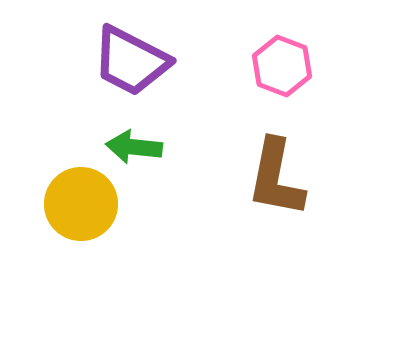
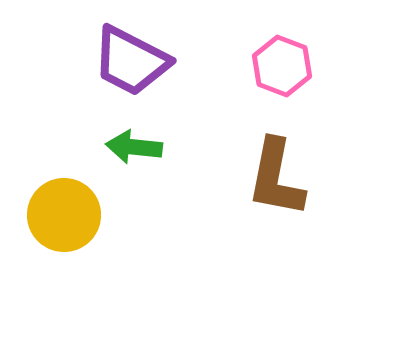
yellow circle: moved 17 px left, 11 px down
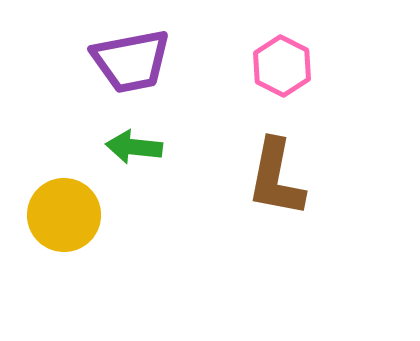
purple trapezoid: rotated 38 degrees counterclockwise
pink hexagon: rotated 6 degrees clockwise
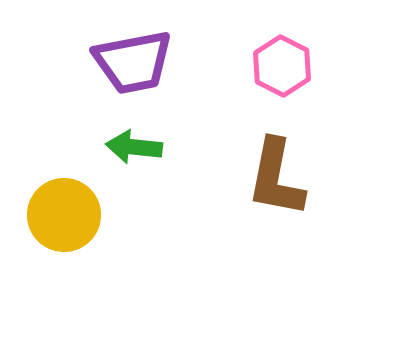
purple trapezoid: moved 2 px right, 1 px down
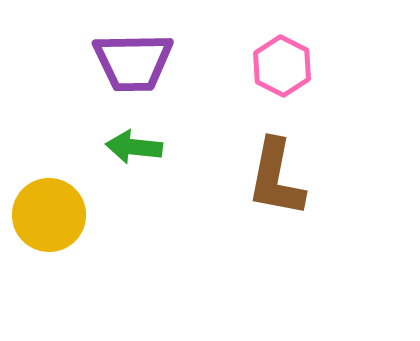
purple trapezoid: rotated 10 degrees clockwise
yellow circle: moved 15 px left
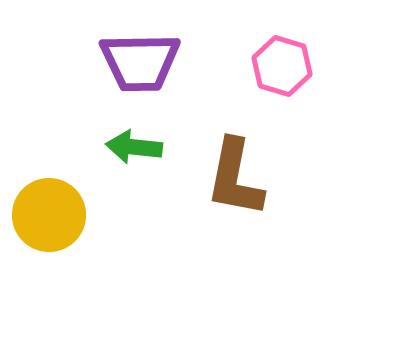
purple trapezoid: moved 7 px right
pink hexagon: rotated 10 degrees counterclockwise
brown L-shape: moved 41 px left
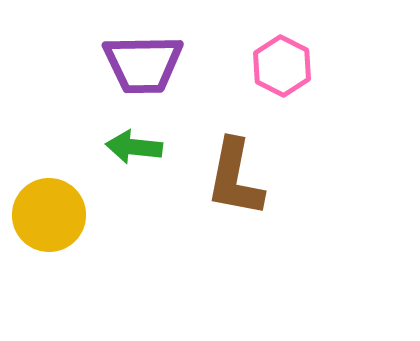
purple trapezoid: moved 3 px right, 2 px down
pink hexagon: rotated 10 degrees clockwise
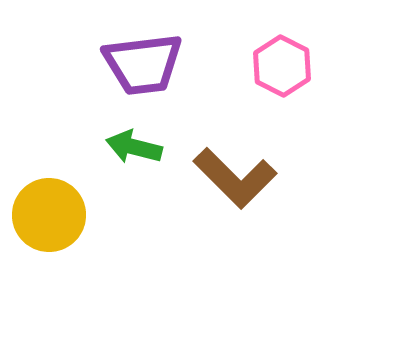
purple trapezoid: rotated 6 degrees counterclockwise
green arrow: rotated 8 degrees clockwise
brown L-shape: rotated 56 degrees counterclockwise
